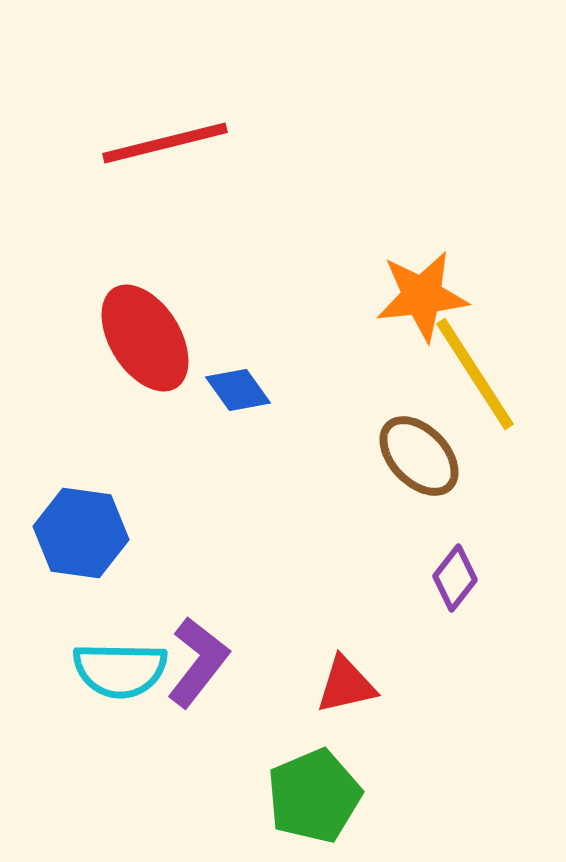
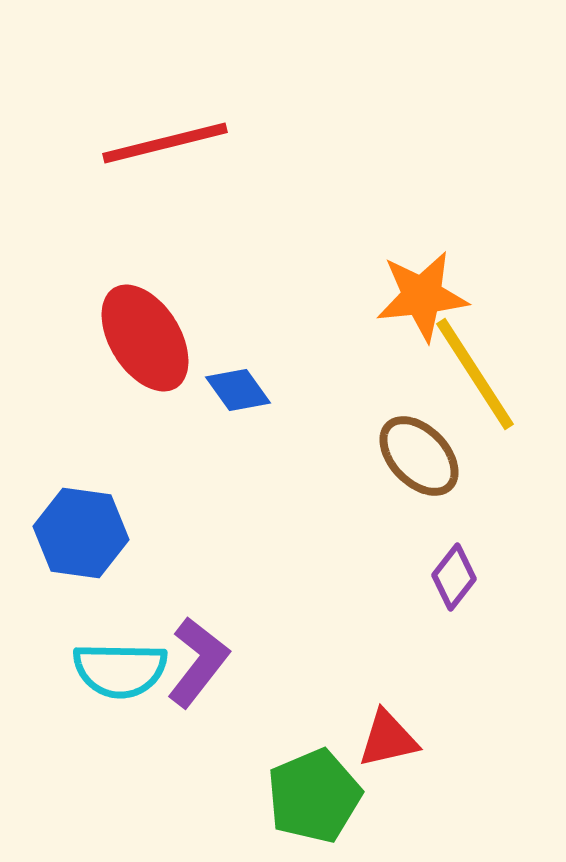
purple diamond: moved 1 px left, 1 px up
red triangle: moved 42 px right, 54 px down
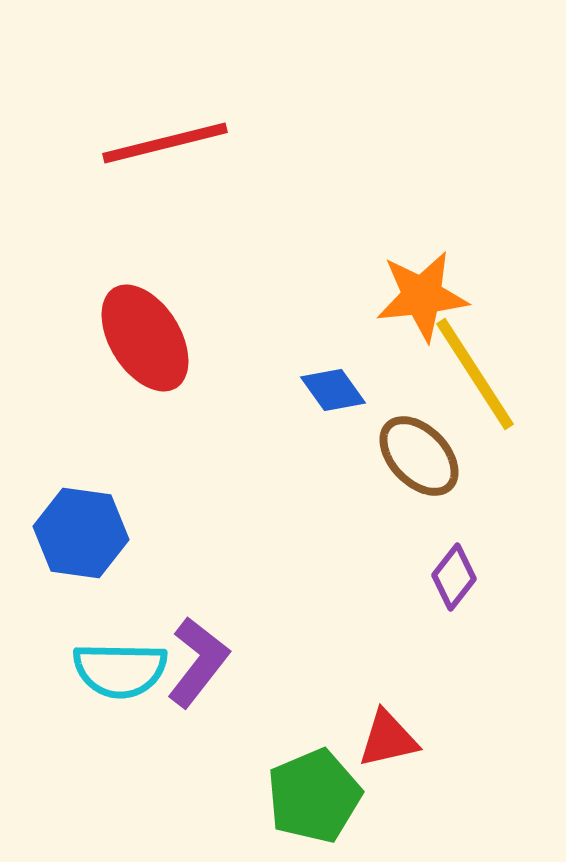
blue diamond: moved 95 px right
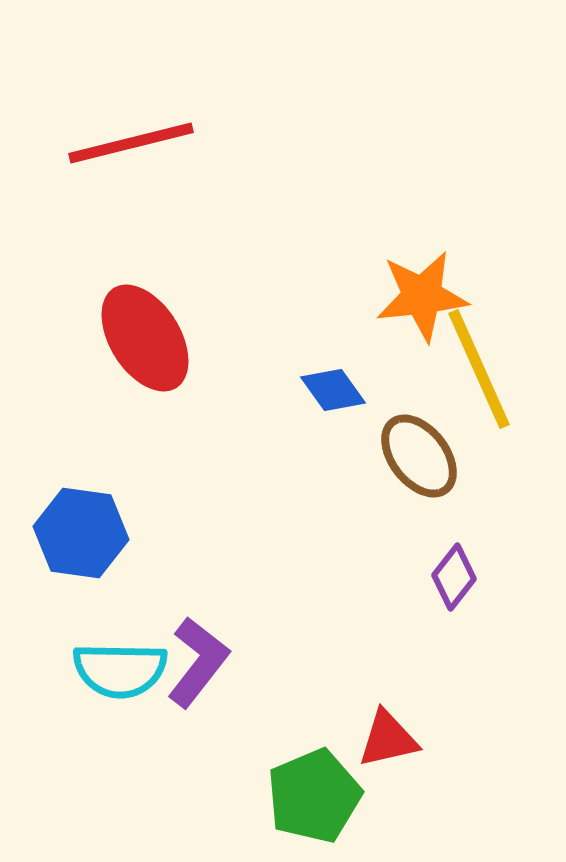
red line: moved 34 px left
yellow line: moved 4 px right, 5 px up; rotated 9 degrees clockwise
brown ellipse: rotated 6 degrees clockwise
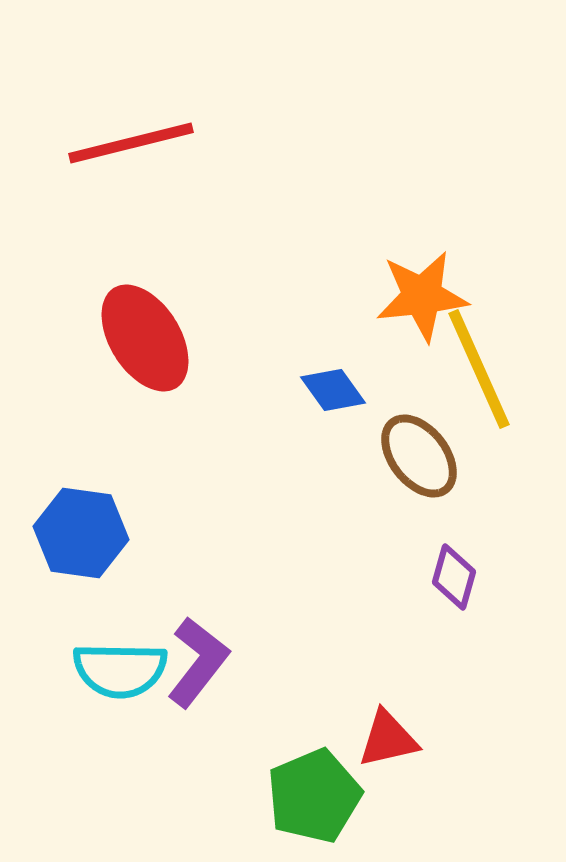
purple diamond: rotated 22 degrees counterclockwise
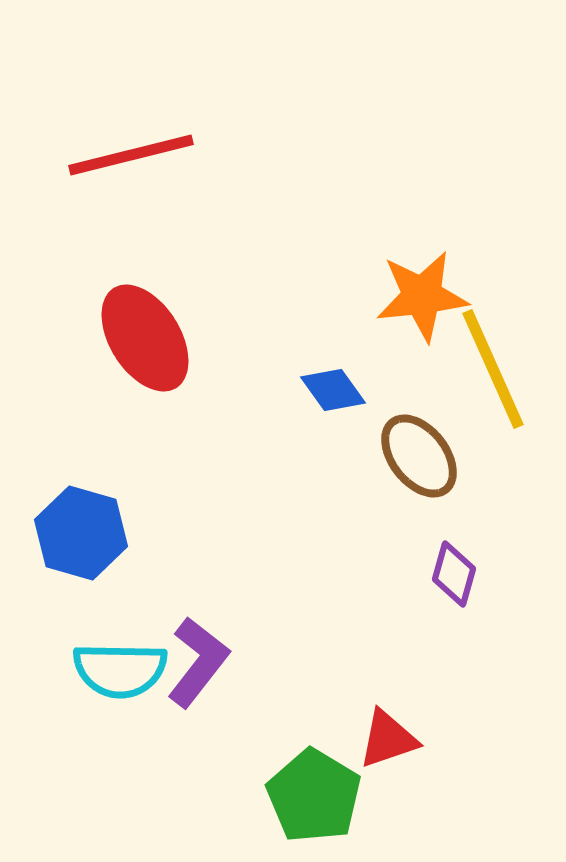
red line: moved 12 px down
yellow line: moved 14 px right
blue hexagon: rotated 8 degrees clockwise
purple diamond: moved 3 px up
red triangle: rotated 6 degrees counterclockwise
green pentagon: rotated 18 degrees counterclockwise
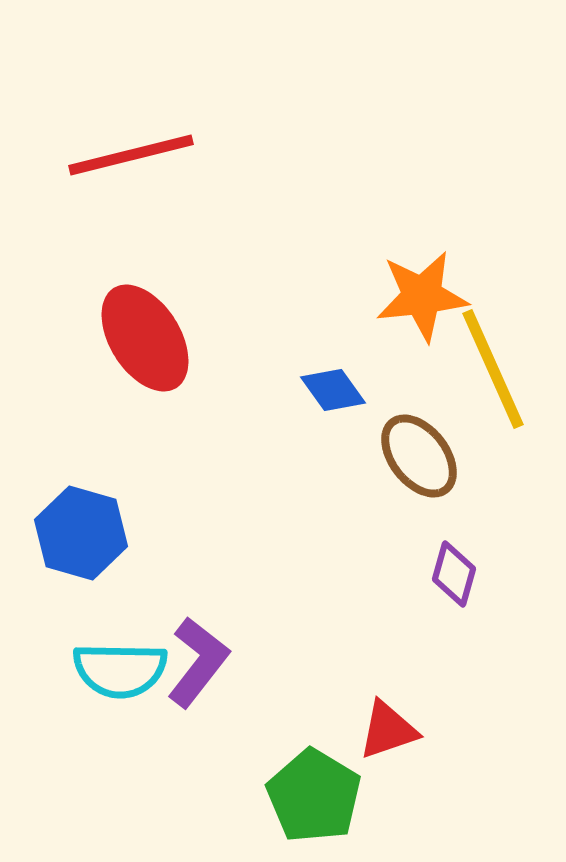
red triangle: moved 9 px up
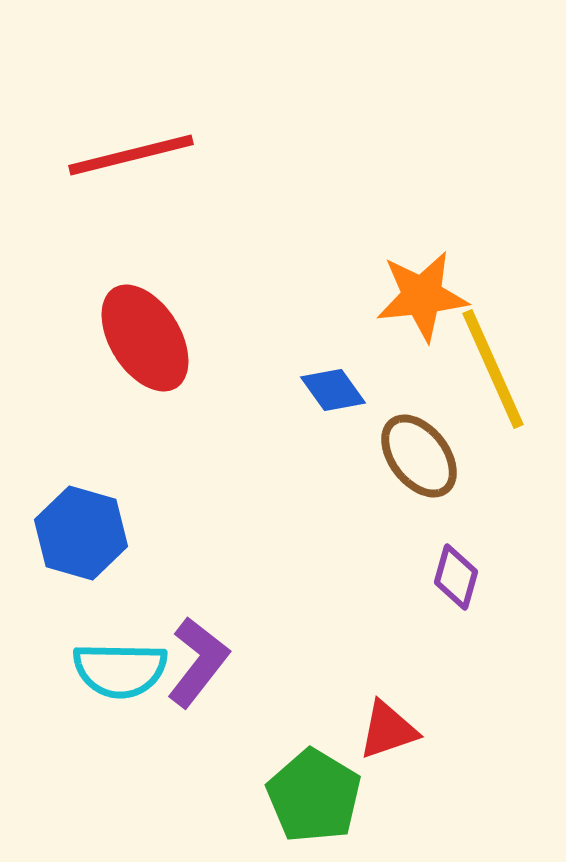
purple diamond: moved 2 px right, 3 px down
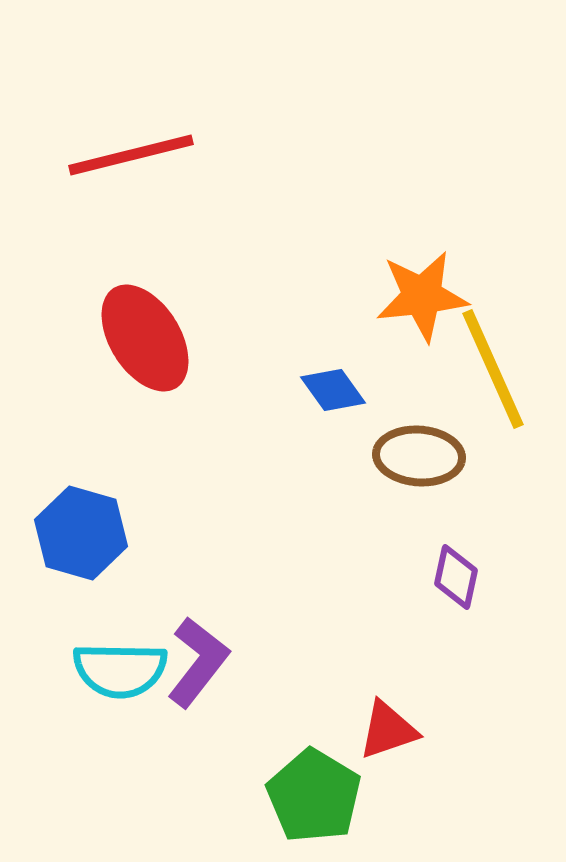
brown ellipse: rotated 48 degrees counterclockwise
purple diamond: rotated 4 degrees counterclockwise
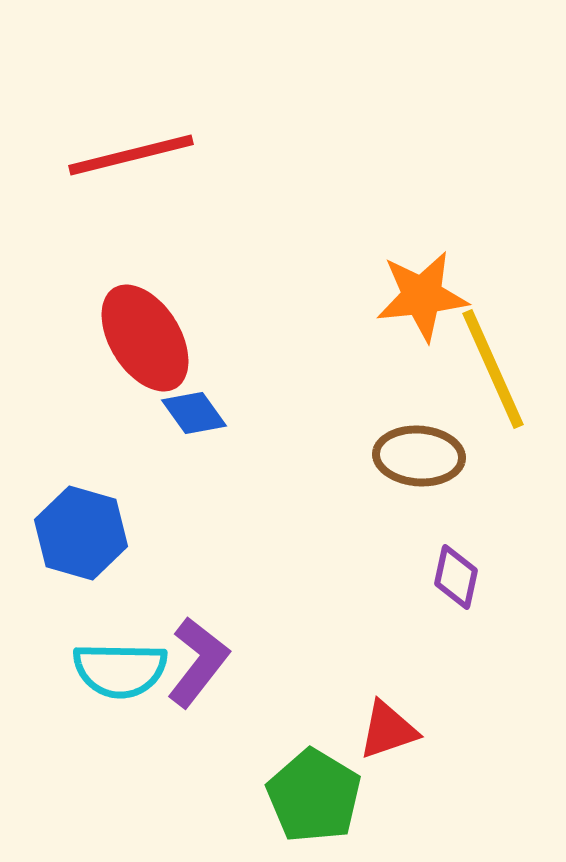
blue diamond: moved 139 px left, 23 px down
